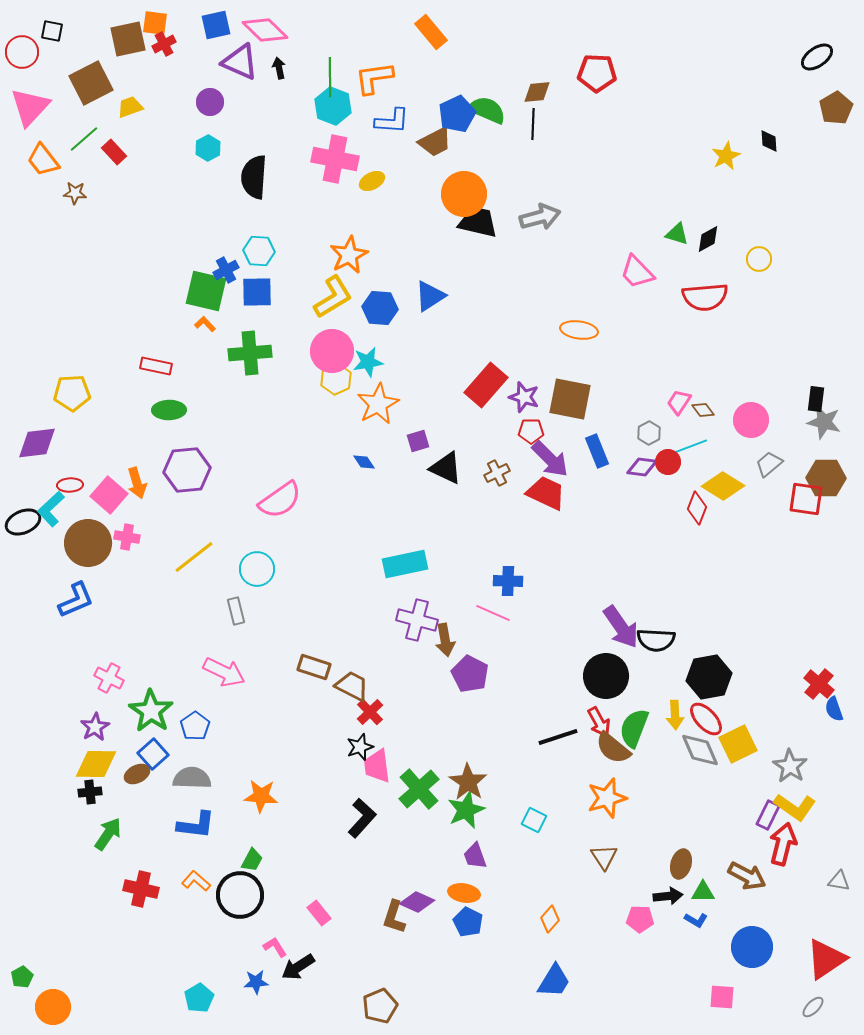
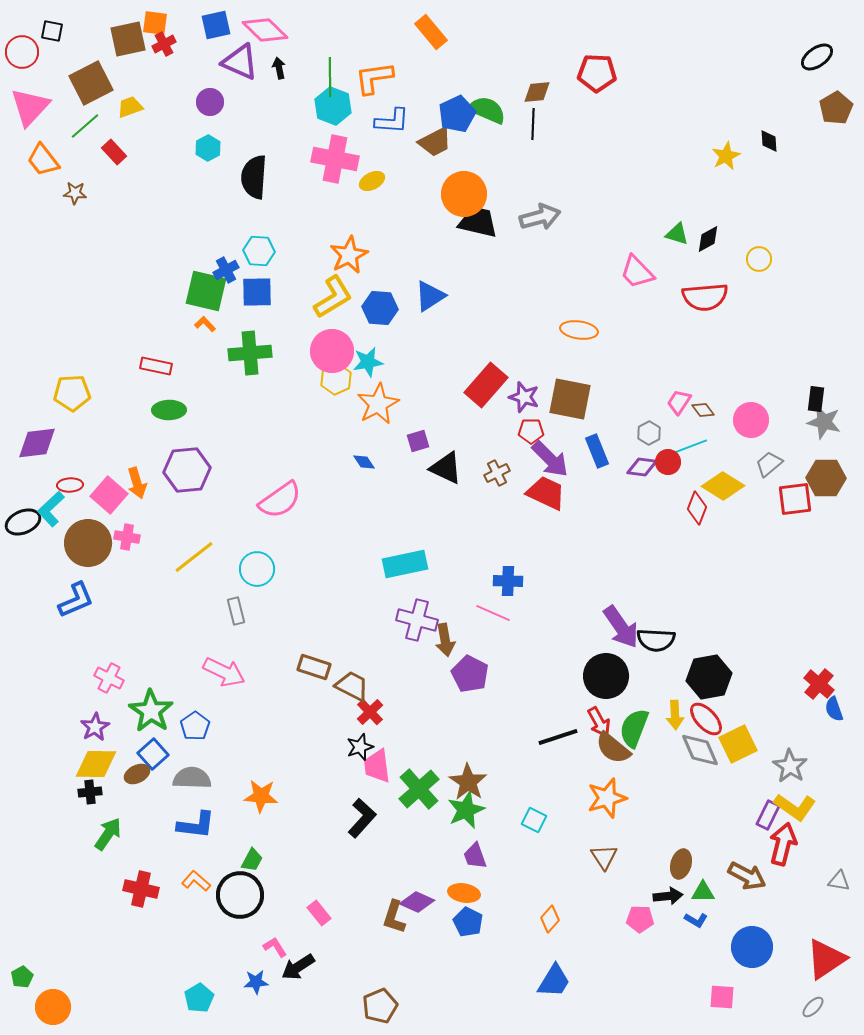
green line at (84, 139): moved 1 px right, 13 px up
red square at (806, 499): moved 11 px left; rotated 15 degrees counterclockwise
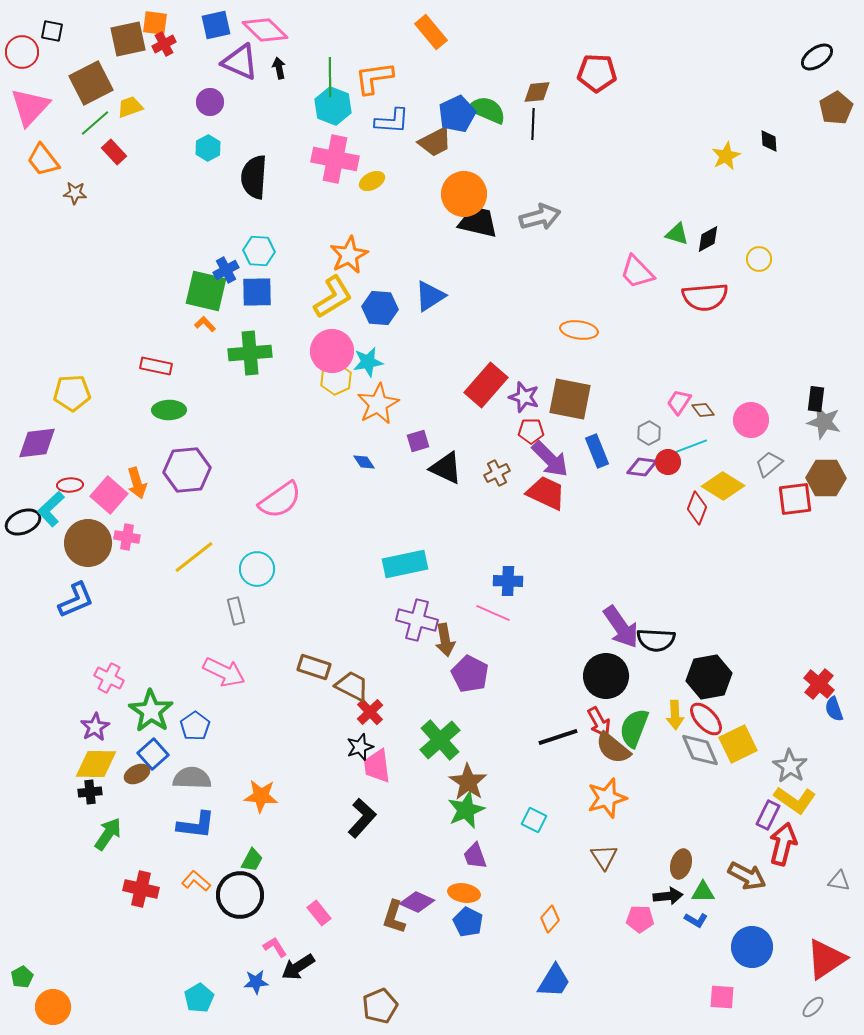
green line at (85, 126): moved 10 px right, 3 px up
green cross at (419, 789): moved 21 px right, 49 px up
yellow L-shape at (795, 807): moved 7 px up
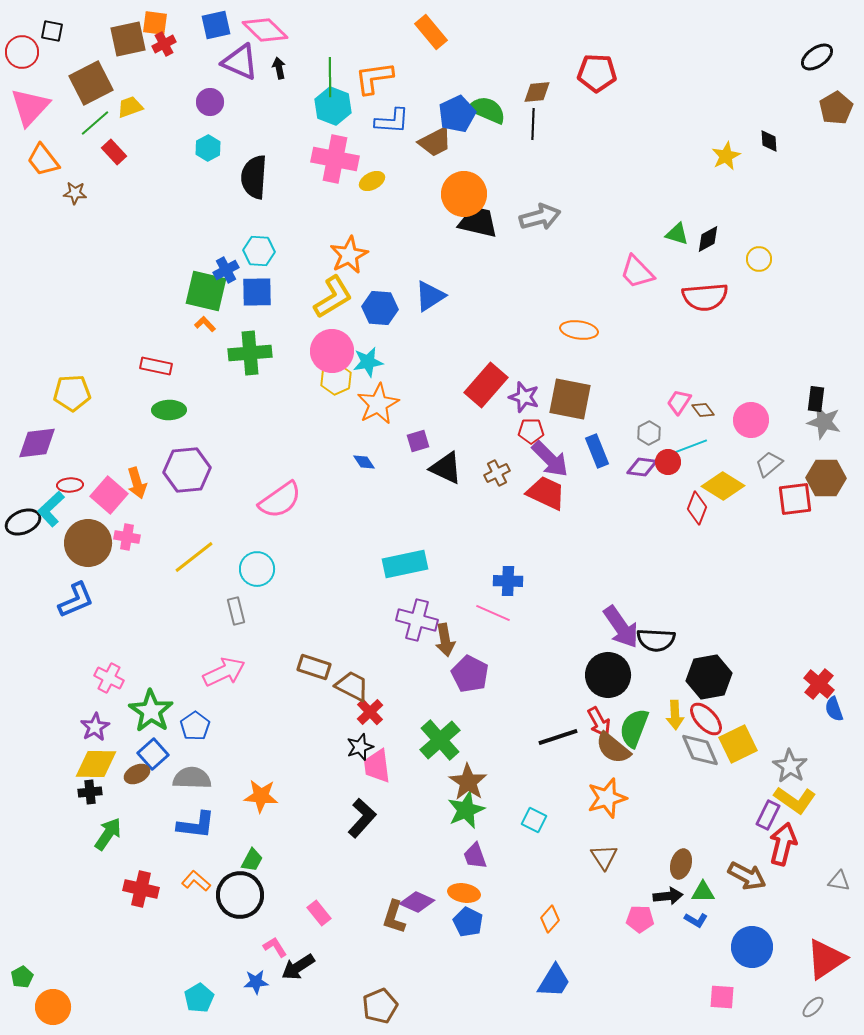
pink arrow at (224, 672): rotated 51 degrees counterclockwise
black circle at (606, 676): moved 2 px right, 1 px up
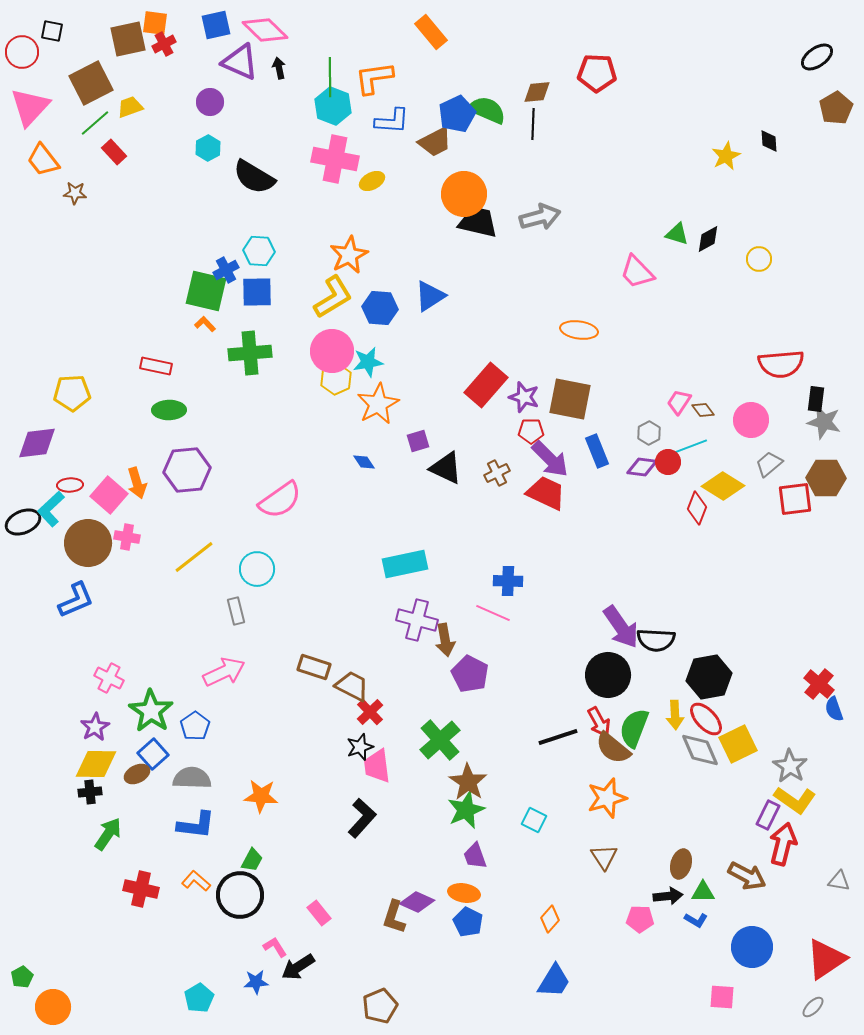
black semicircle at (254, 177): rotated 63 degrees counterclockwise
red semicircle at (705, 297): moved 76 px right, 67 px down
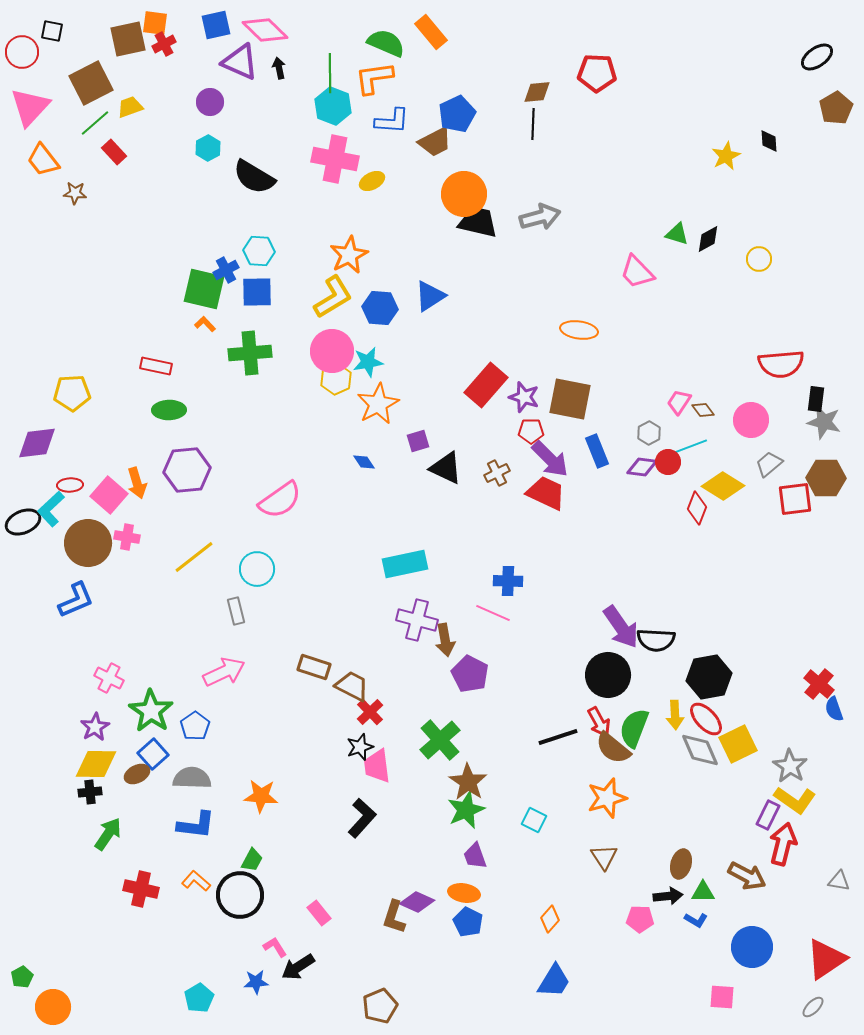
green line at (330, 77): moved 4 px up
green semicircle at (487, 110): moved 101 px left, 67 px up
green square at (206, 291): moved 2 px left, 2 px up
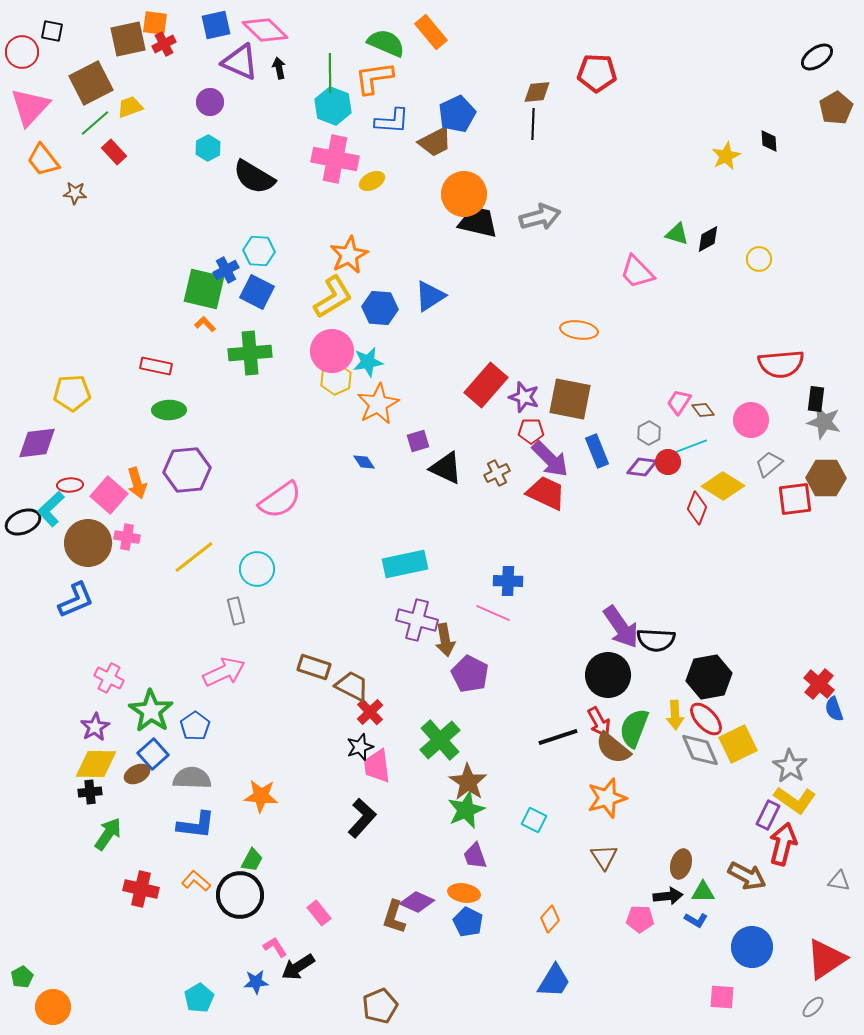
blue square at (257, 292): rotated 28 degrees clockwise
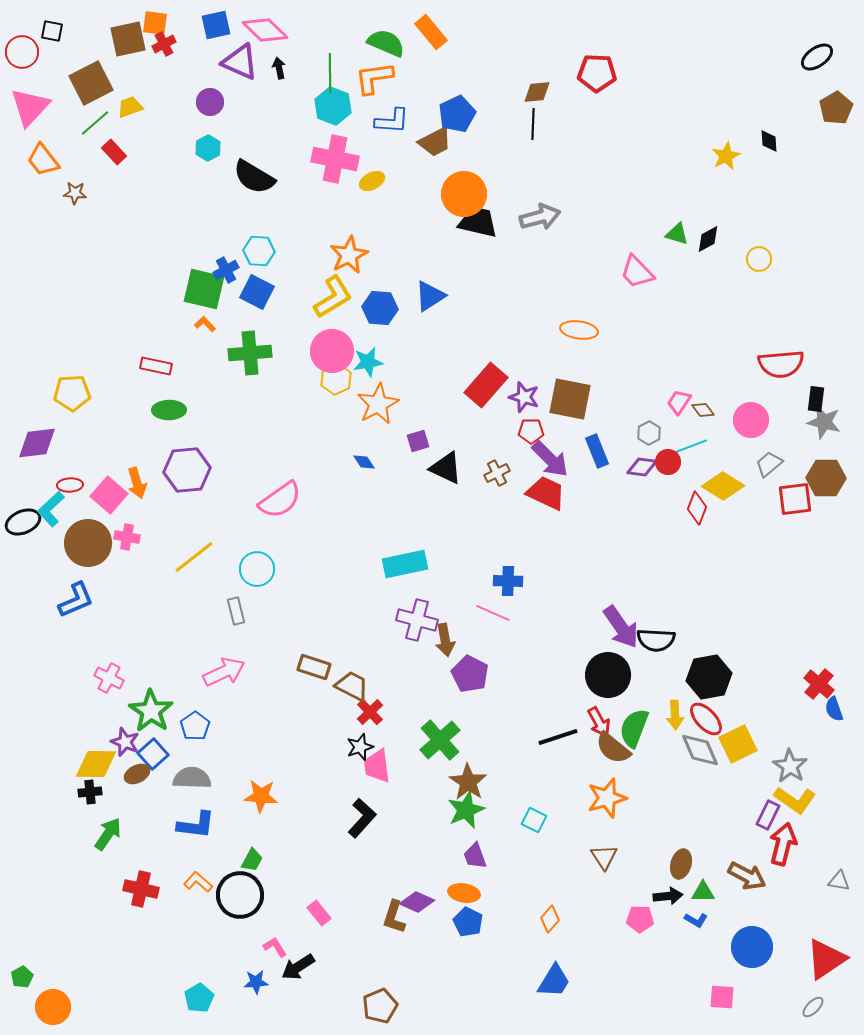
purple star at (95, 727): moved 30 px right, 15 px down; rotated 20 degrees counterclockwise
orange L-shape at (196, 881): moved 2 px right, 1 px down
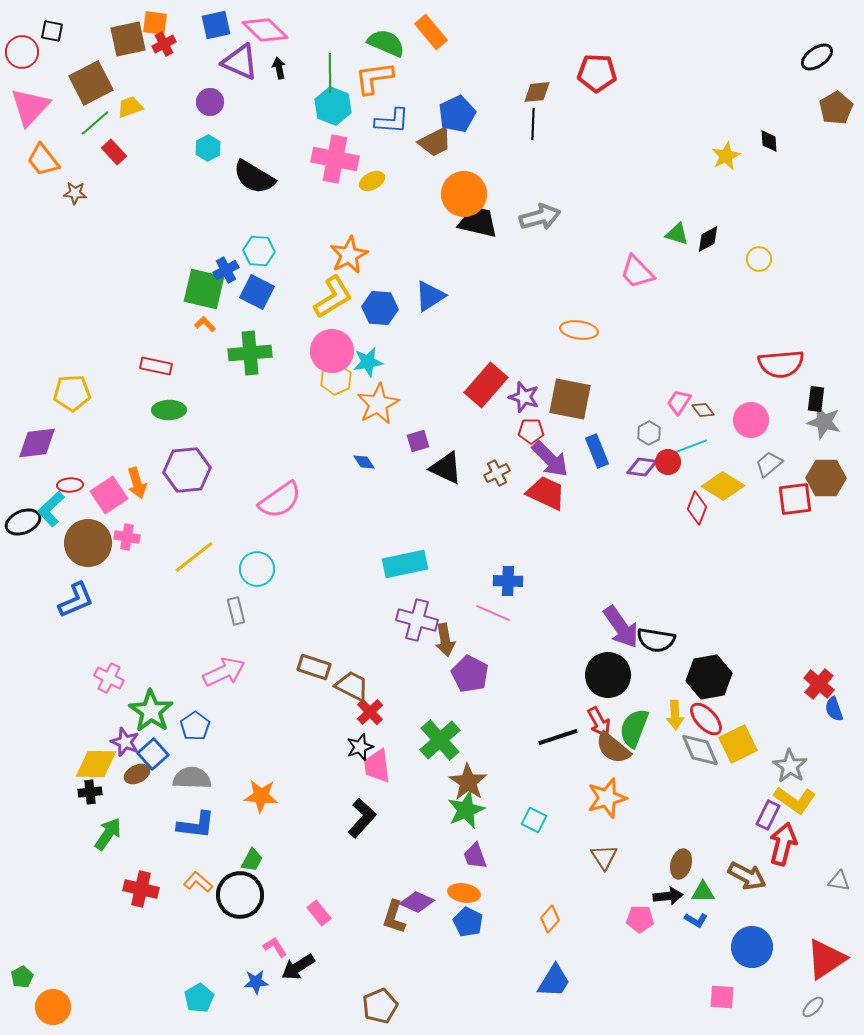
pink square at (109, 495): rotated 15 degrees clockwise
black semicircle at (656, 640): rotated 6 degrees clockwise
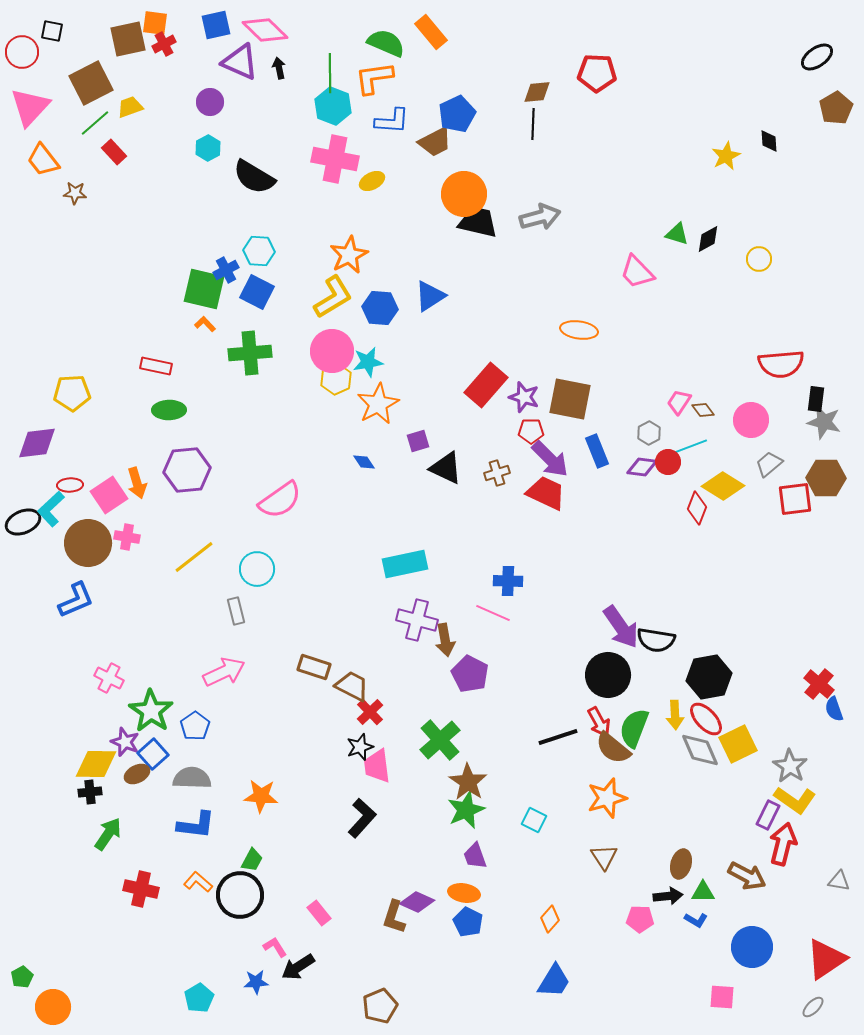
brown cross at (497, 473): rotated 10 degrees clockwise
